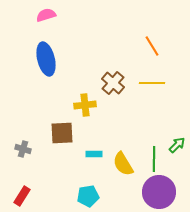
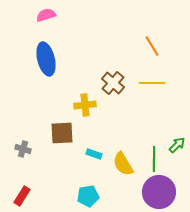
cyan rectangle: rotated 21 degrees clockwise
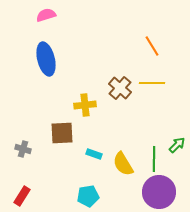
brown cross: moved 7 px right, 5 px down
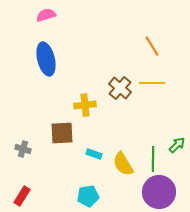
green line: moved 1 px left
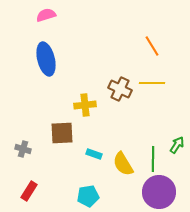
brown cross: moved 1 px down; rotated 15 degrees counterclockwise
green arrow: rotated 12 degrees counterclockwise
red rectangle: moved 7 px right, 5 px up
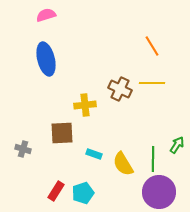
red rectangle: moved 27 px right
cyan pentagon: moved 5 px left, 3 px up; rotated 10 degrees counterclockwise
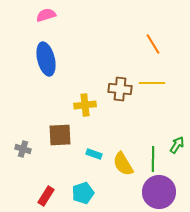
orange line: moved 1 px right, 2 px up
brown cross: rotated 20 degrees counterclockwise
brown square: moved 2 px left, 2 px down
red rectangle: moved 10 px left, 5 px down
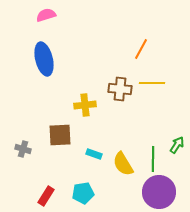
orange line: moved 12 px left, 5 px down; rotated 60 degrees clockwise
blue ellipse: moved 2 px left
cyan pentagon: rotated 10 degrees clockwise
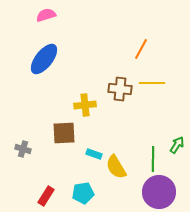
blue ellipse: rotated 52 degrees clockwise
brown square: moved 4 px right, 2 px up
yellow semicircle: moved 7 px left, 3 px down
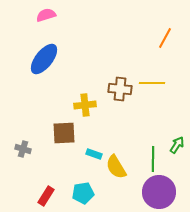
orange line: moved 24 px right, 11 px up
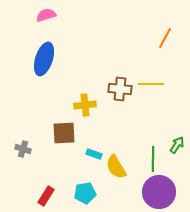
blue ellipse: rotated 20 degrees counterclockwise
yellow line: moved 1 px left, 1 px down
cyan pentagon: moved 2 px right
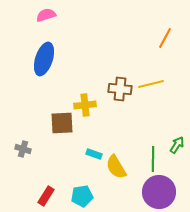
yellow line: rotated 15 degrees counterclockwise
brown square: moved 2 px left, 10 px up
cyan pentagon: moved 3 px left, 3 px down
